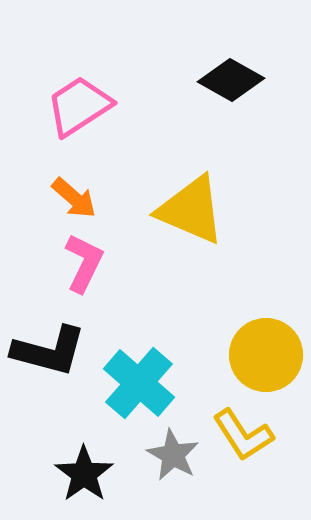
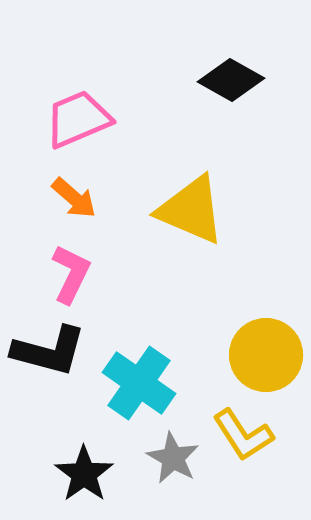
pink trapezoid: moved 1 px left, 13 px down; rotated 10 degrees clockwise
pink L-shape: moved 13 px left, 11 px down
cyan cross: rotated 6 degrees counterclockwise
gray star: moved 3 px down
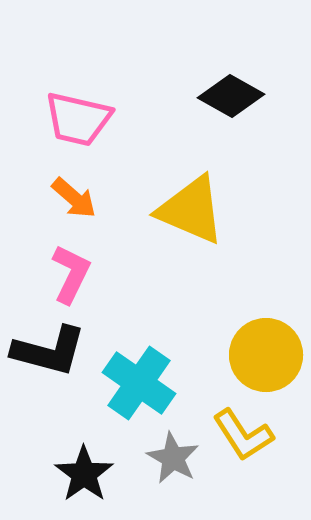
black diamond: moved 16 px down
pink trapezoid: rotated 144 degrees counterclockwise
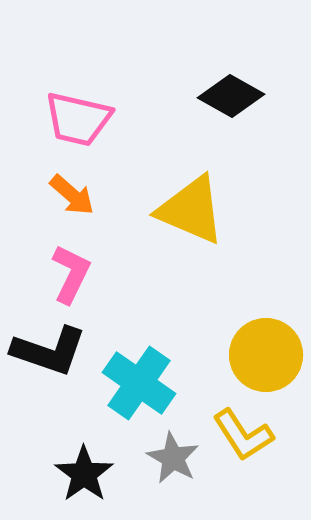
orange arrow: moved 2 px left, 3 px up
black L-shape: rotated 4 degrees clockwise
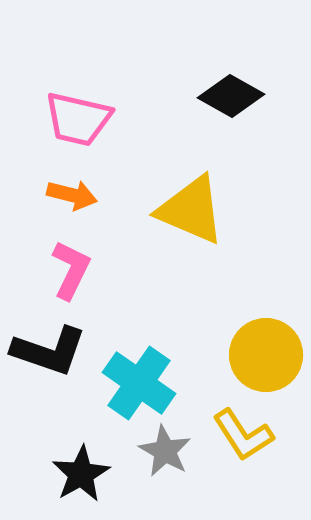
orange arrow: rotated 27 degrees counterclockwise
pink L-shape: moved 4 px up
gray star: moved 8 px left, 7 px up
black star: moved 3 px left; rotated 6 degrees clockwise
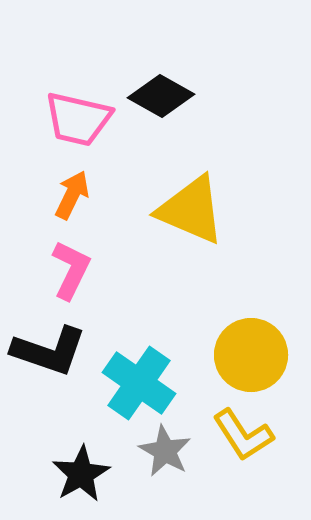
black diamond: moved 70 px left
orange arrow: rotated 78 degrees counterclockwise
yellow circle: moved 15 px left
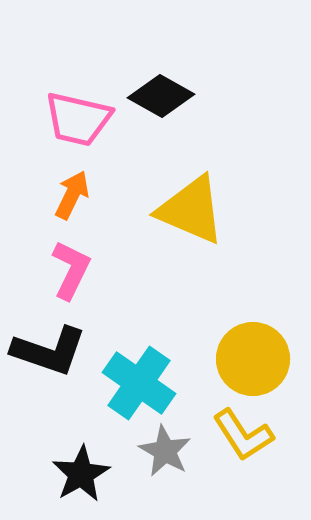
yellow circle: moved 2 px right, 4 px down
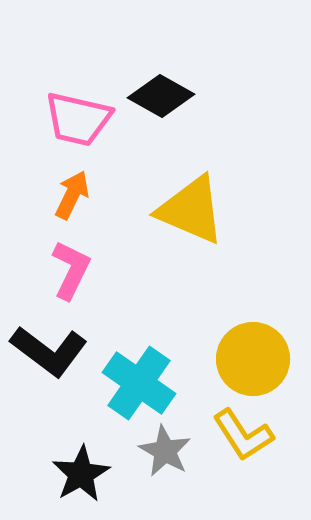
black L-shape: rotated 18 degrees clockwise
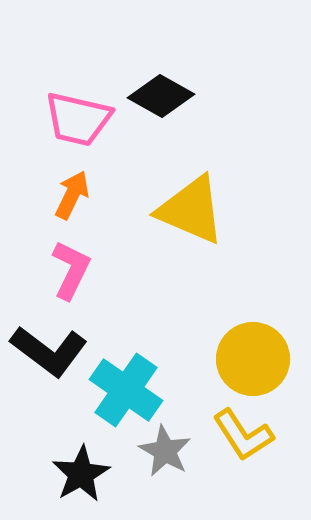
cyan cross: moved 13 px left, 7 px down
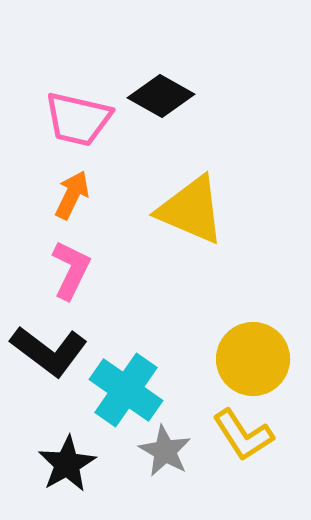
black star: moved 14 px left, 10 px up
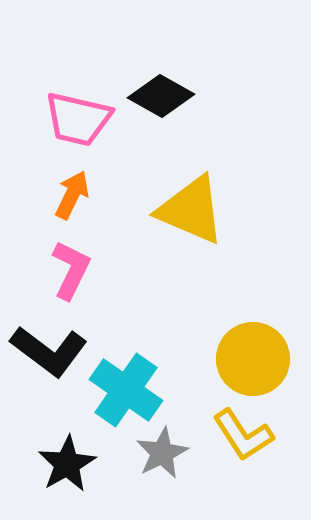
gray star: moved 3 px left, 2 px down; rotated 16 degrees clockwise
